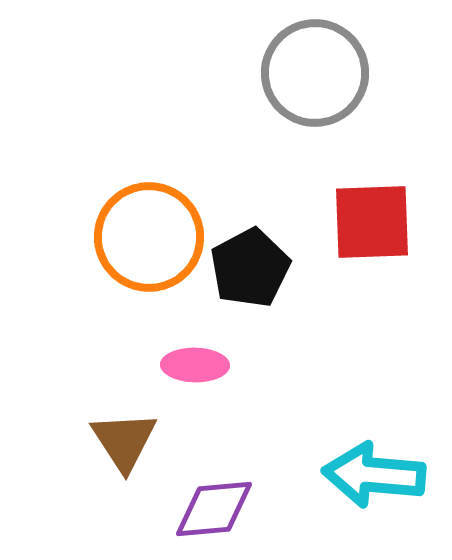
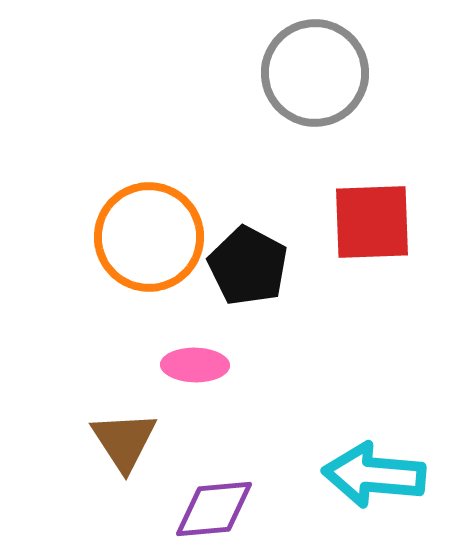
black pentagon: moved 2 px left, 2 px up; rotated 16 degrees counterclockwise
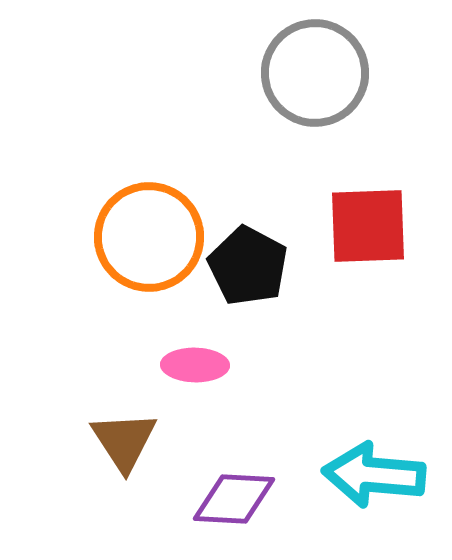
red square: moved 4 px left, 4 px down
purple diamond: moved 20 px right, 10 px up; rotated 8 degrees clockwise
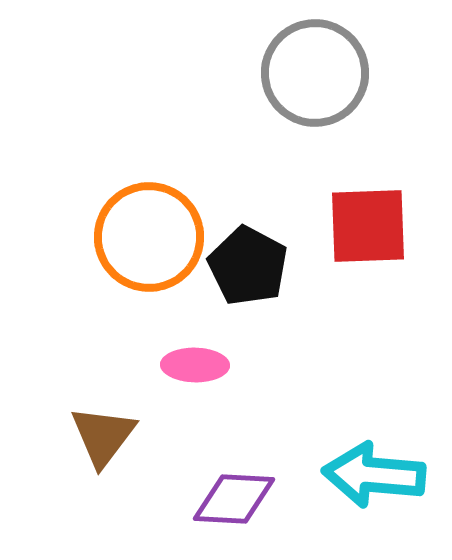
brown triangle: moved 21 px left, 5 px up; rotated 10 degrees clockwise
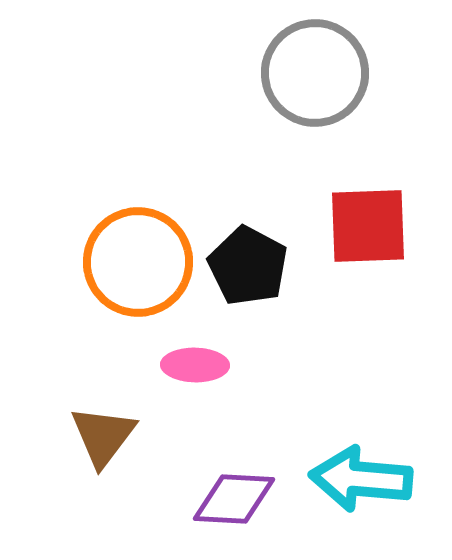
orange circle: moved 11 px left, 25 px down
cyan arrow: moved 13 px left, 4 px down
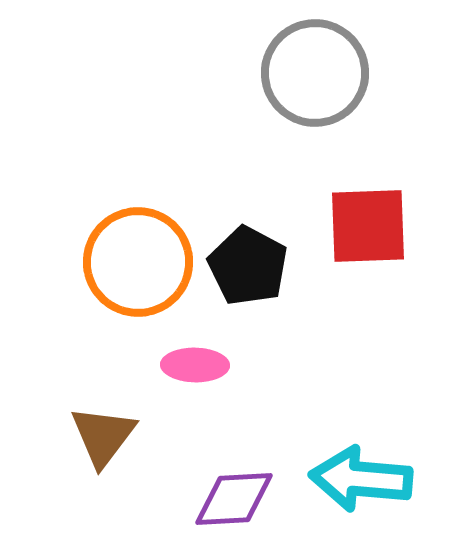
purple diamond: rotated 6 degrees counterclockwise
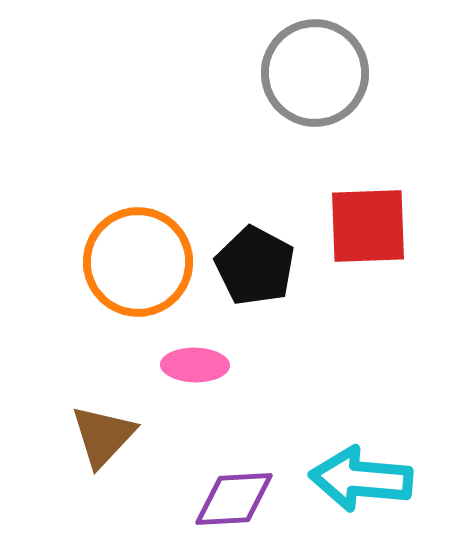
black pentagon: moved 7 px right
brown triangle: rotated 6 degrees clockwise
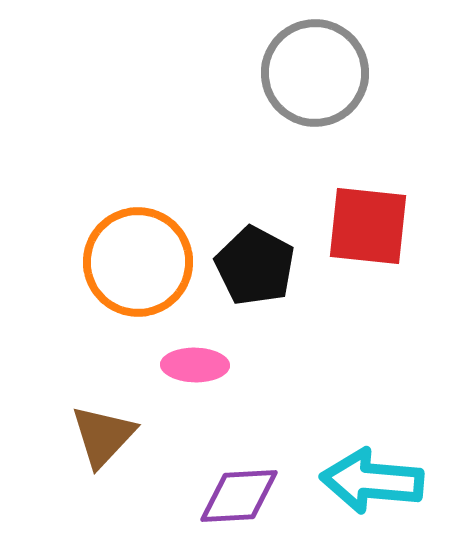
red square: rotated 8 degrees clockwise
cyan arrow: moved 11 px right, 2 px down
purple diamond: moved 5 px right, 3 px up
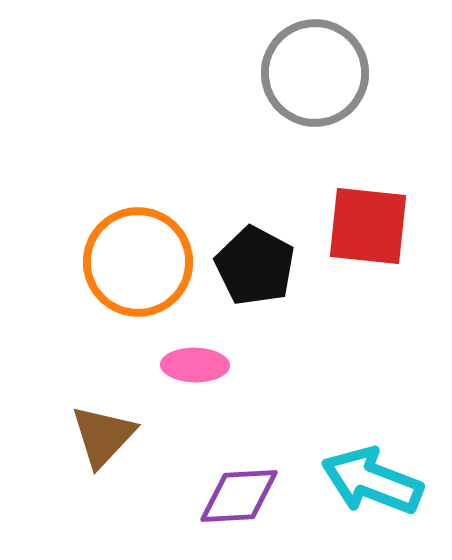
cyan arrow: rotated 16 degrees clockwise
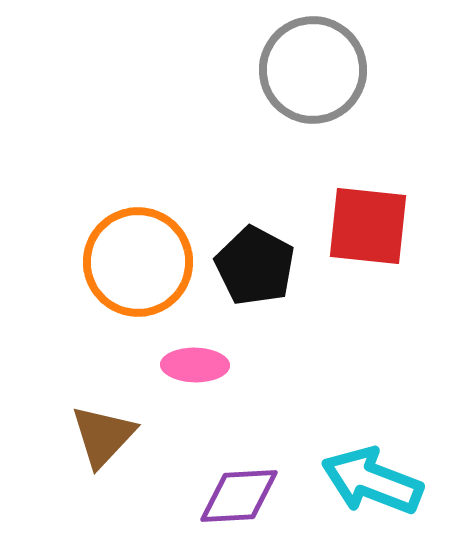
gray circle: moved 2 px left, 3 px up
